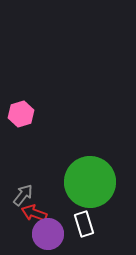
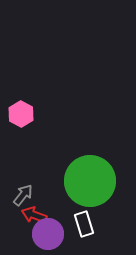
pink hexagon: rotated 15 degrees counterclockwise
green circle: moved 1 px up
red arrow: moved 2 px down
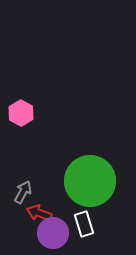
pink hexagon: moved 1 px up
gray arrow: moved 3 px up; rotated 10 degrees counterclockwise
red arrow: moved 5 px right, 2 px up
purple circle: moved 5 px right, 1 px up
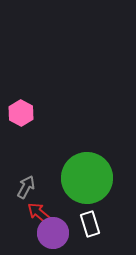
green circle: moved 3 px left, 3 px up
gray arrow: moved 3 px right, 5 px up
red arrow: rotated 20 degrees clockwise
white rectangle: moved 6 px right
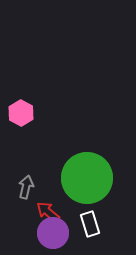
gray arrow: rotated 15 degrees counterclockwise
red arrow: moved 9 px right, 1 px up
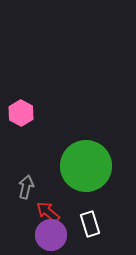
green circle: moved 1 px left, 12 px up
purple circle: moved 2 px left, 2 px down
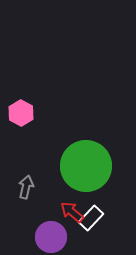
red arrow: moved 24 px right
white rectangle: moved 1 px right, 6 px up; rotated 60 degrees clockwise
purple circle: moved 2 px down
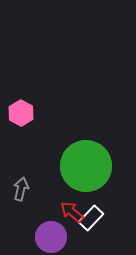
gray arrow: moved 5 px left, 2 px down
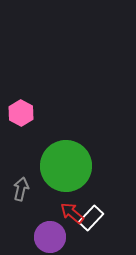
green circle: moved 20 px left
red arrow: moved 1 px down
purple circle: moved 1 px left
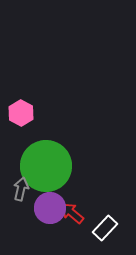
green circle: moved 20 px left
white rectangle: moved 14 px right, 10 px down
purple circle: moved 29 px up
